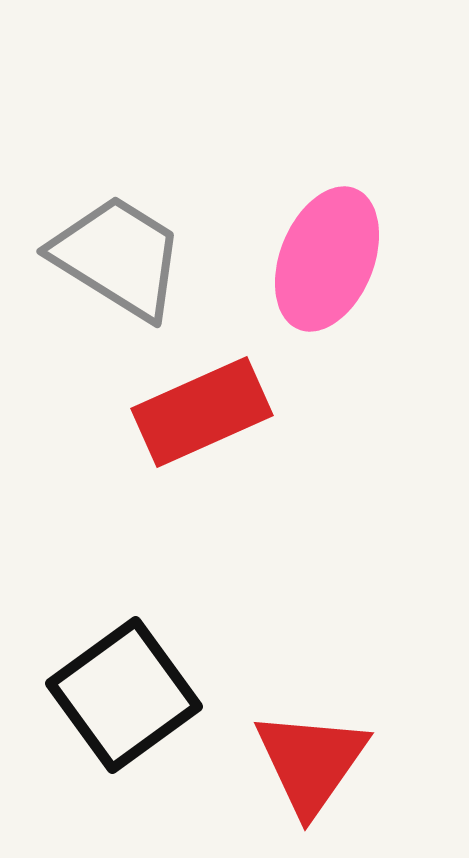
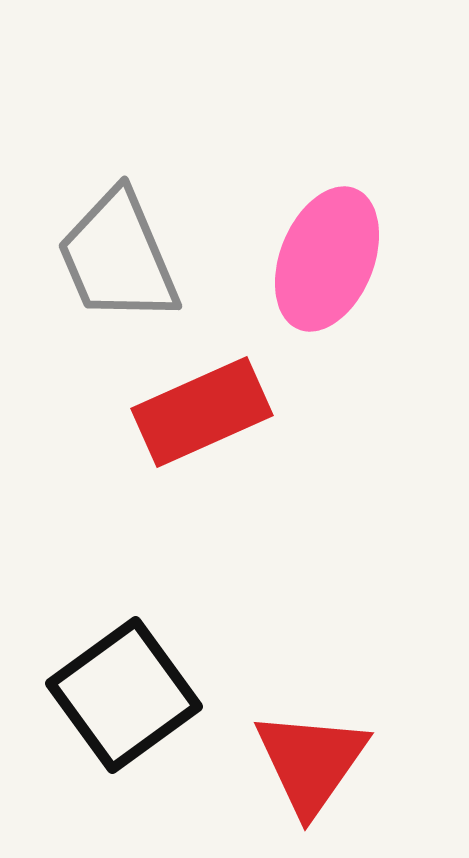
gray trapezoid: rotated 145 degrees counterclockwise
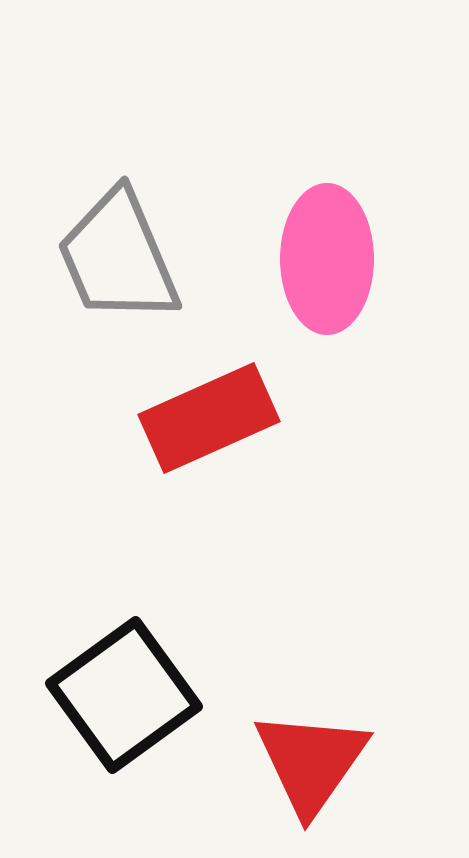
pink ellipse: rotated 22 degrees counterclockwise
red rectangle: moved 7 px right, 6 px down
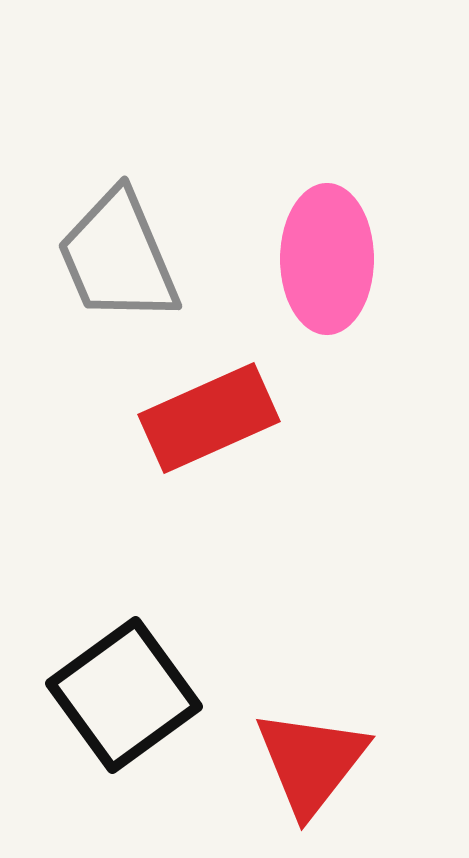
red triangle: rotated 3 degrees clockwise
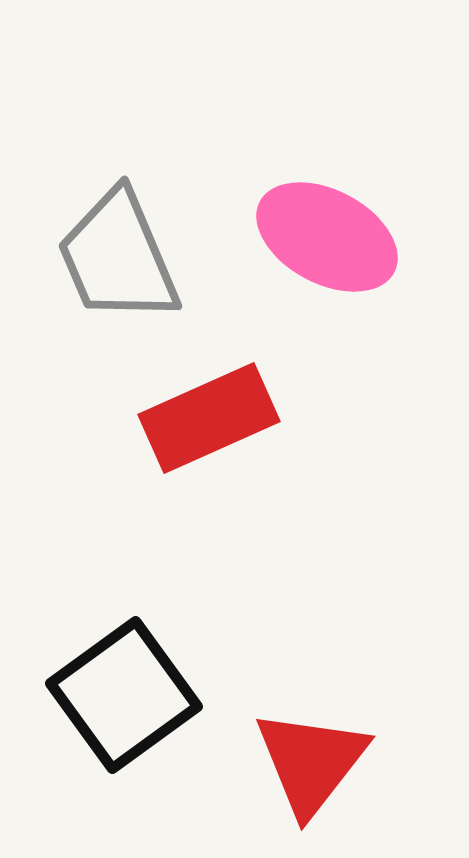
pink ellipse: moved 22 px up; rotated 62 degrees counterclockwise
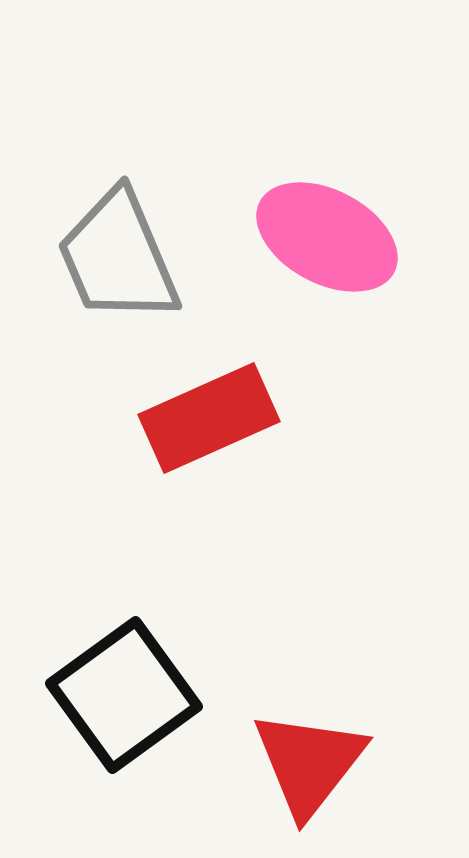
red triangle: moved 2 px left, 1 px down
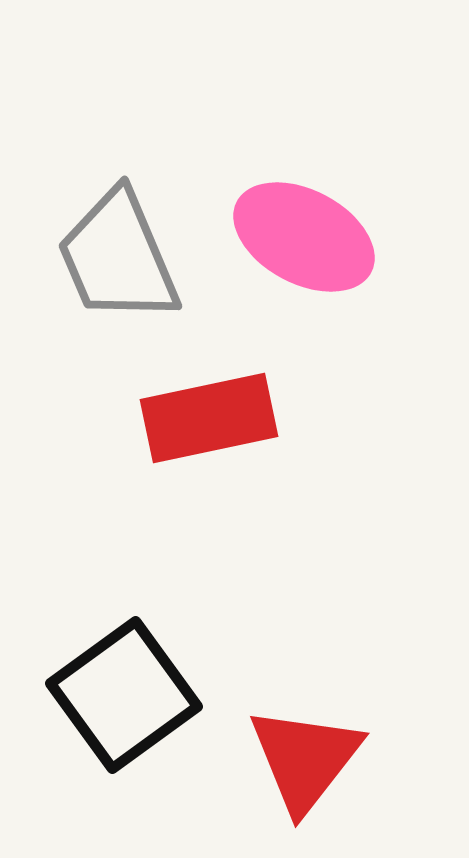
pink ellipse: moved 23 px left
red rectangle: rotated 12 degrees clockwise
red triangle: moved 4 px left, 4 px up
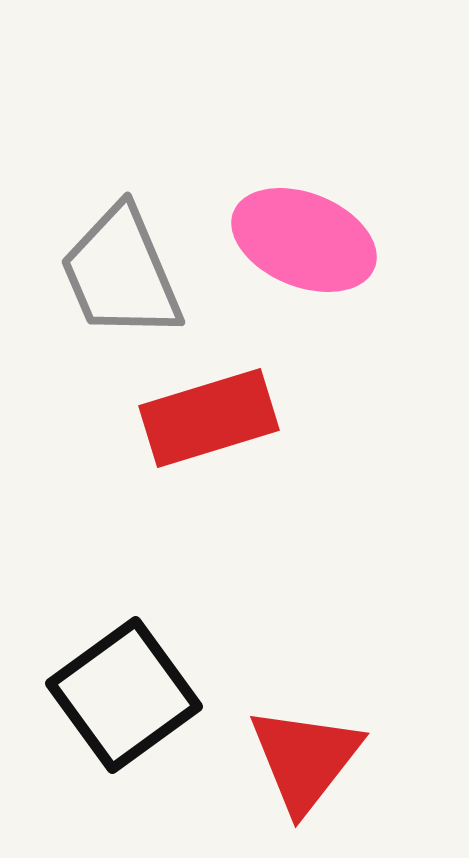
pink ellipse: moved 3 px down; rotated 6 degrees counterclockwise
gray trapezoid: moved 3 px right, 16 px down
red rectangle: rotated 5 degrees counterclockwise
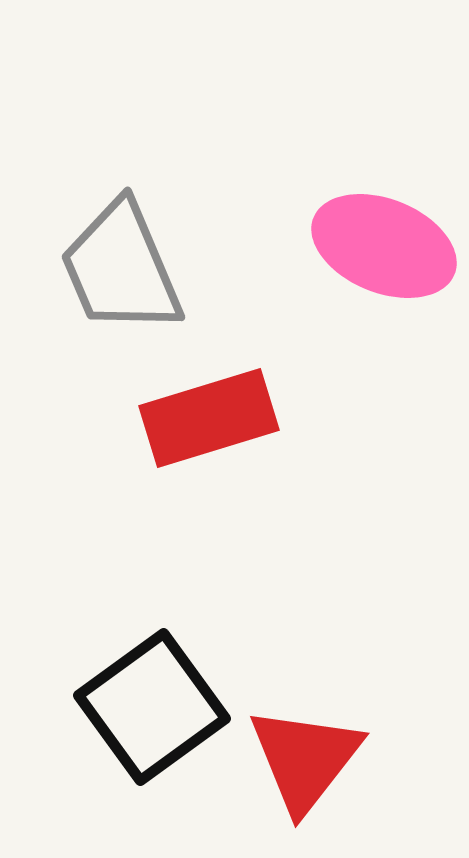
pink ellipse: moved 80 px right, 6 px down
gray trapezoid: moved 5 px up
black square: moved 28 px right, 12 px down
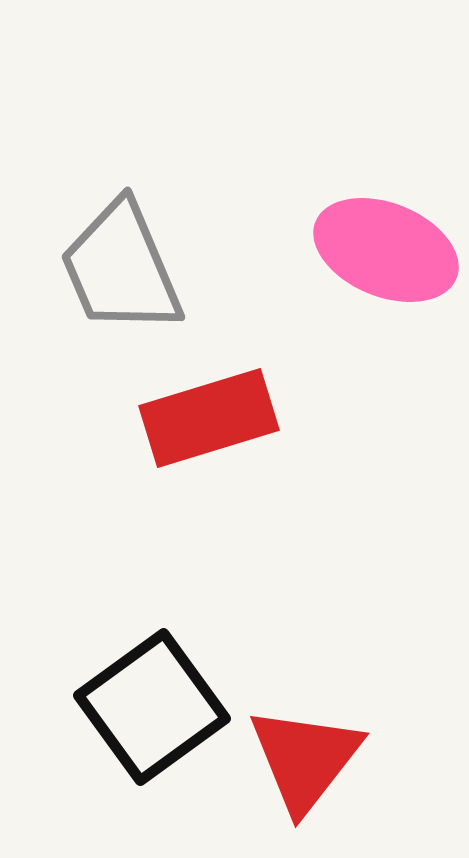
pink ellipse: moved 2 px right, 4 px down
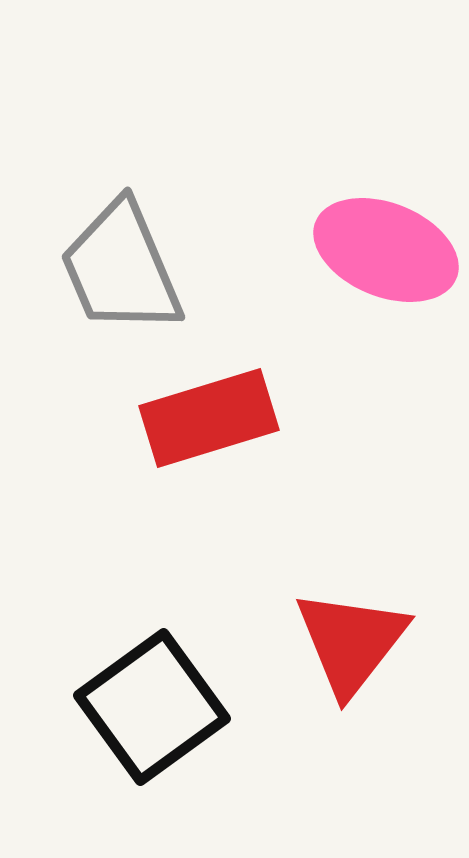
red triangle: moved 46 px right, 117 px up
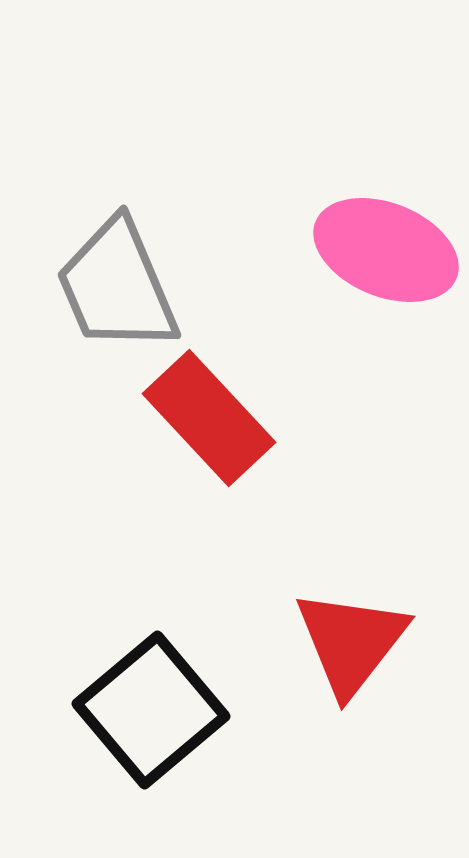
gray trapezoid: moved 4 px left, 18 px down
red rectangle: rotated 64 degrees clockwise
black square: moved 1 px left, 3 px down; rotated 4 degrees counterclockwise
